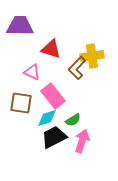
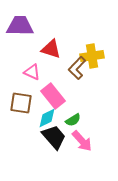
cyan diamond: rotated 10 degrees counterclockwise
black trapezoid: rotated 76 degrees clockwise
pink arrow: rotated 120 degrees clockwise
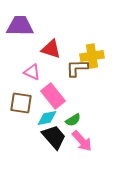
brown L-shape: rotated 45 degrees clockwise
cyan diamond: rotated 15 degrees clockwise
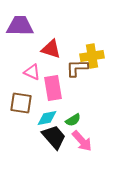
pink rectangle: moved 8 px up; rotated 30 degrees clockwise
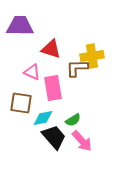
cyan diamond: moved 4 px left
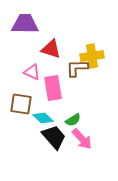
purple trapezoid: moved 5 px right, 2 px up
brown square: moved 1 px down
cyan diamond: rotated 55 degrees clockwise
pink arrow: moved 2 px up
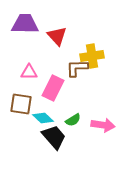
red triangle: moved 6 px right, 13 px up; rotated 30 degrees clockwise
pink triangle: moved 3 px left; rotated 24 degrees counterclockwise
pink rectangle: rotated 35 degrees clockwise
pink arrow: moved 21 px right, 14 px up; rotated 40 degrees counterclockwise
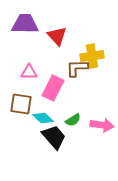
pink arrow: moved 1 px left
